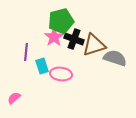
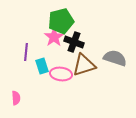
black cross: moved 3 px down
brown triangle: moved 10 px left, 20 px down
pink semicircle: moved 2 px right; rotated 128 degrees clockwise
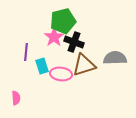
green pentagon: moved 2 px right
gray semicircle: rotated 20 degrees counterclockwise
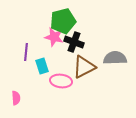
pink star: rotated 24 degrees counterclockwise
brown triangle: moved 2 px down; rotated 10 degrees counterclockwise
pink ellipse: moved 7 px down
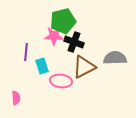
pink star: moved 1 px up; rotated 12 degrees counterclockwise
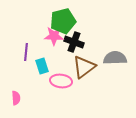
brown triangle: rotated 10 degrees counterclockwise
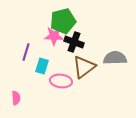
purple line: rotated 12 degrees clockwise
cyan rectangle: rotated 35 degrees clockwise
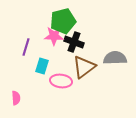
purple line: moved 5 px up
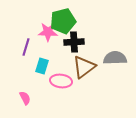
pink star: moved 6 px left, 4 px up
black cross: rotated 24 degrees counterclockwise
pink semicircle: moved 9 px right; rotated 24 degrees counterclockwise
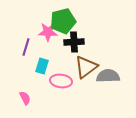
gray semicircle: moved 7 px left, 18 px down
brown triangle: moved 2 px right
